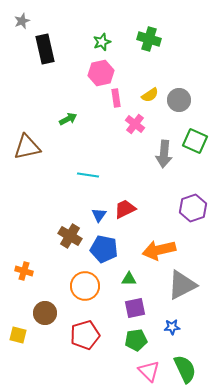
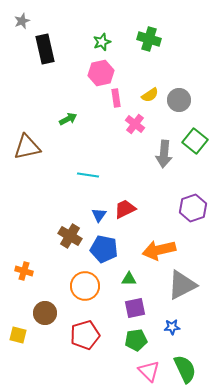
green square: rotated 15 degrees clockwise
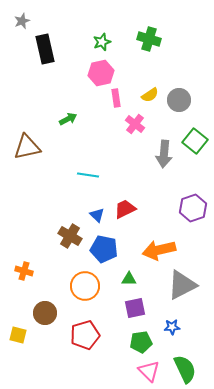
blue triangle: moved 2 px left; rotated 21 degrees counterclockwise
green pentagon: moved 5 px right, 2 px down
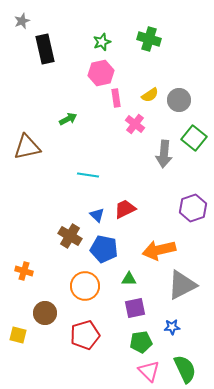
green square: moved 1 px left, 3 px up
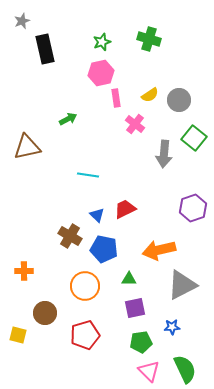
orange cross: rotated 18 degrees counterclockwise
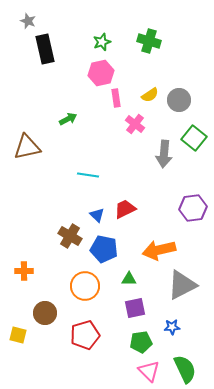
gray star: moved 6 px right; rotated 28 degrees counterclockwise
green cross: moved 2 px down
purple hexagon: rotated 12 degrees clockwise
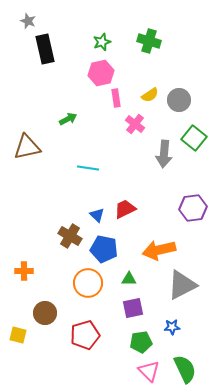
cyan line: moved 7 px up
orange circle: moved 3 px right, 3 px up
purple square: moved 2 px left
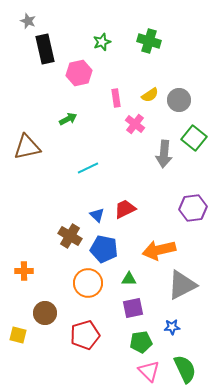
pink hexagon: moved 22 px left
cyan line: rotated 35 degrees counterclockwise
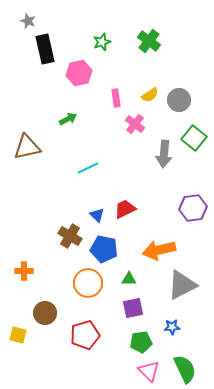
green cross: rotated 20 degrees clockwise
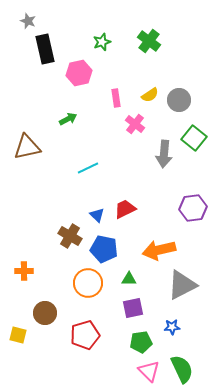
green semicircle: moved 3 px left
